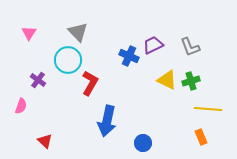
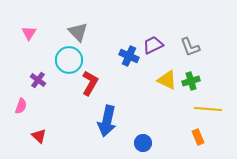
cyan circle: moved 1 px right
orange rectangle: moved 3 px left
red triangle: moved 6 px left, 5 px up
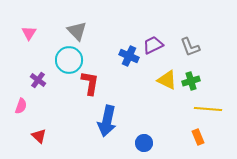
gray triangle: moved 1 px left, 1 px up
red L-shape: rotated 20 degrees counterclockwise
blue circle: moved 1 px right
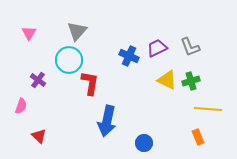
gray triangle: rotated 25 degrees clockwise
purple trapezoid: moved 4 px right, 3 px down
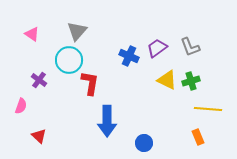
pink triangle: moved 3 px right, 1 px down; rotated 28 degrees counterclockwise
purple trapezoid: rotated 10 degrees counterclockwise
purple cross: moved 1 px right
blue arrow: rotated 12 degrees counterclockwise
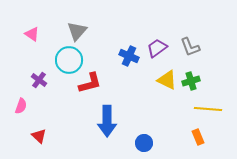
red L-shape: rotated 65 degrees clockwise
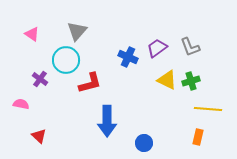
blue cross: moved 1 px left, 1 px down
cyan circle: moved 3 px left
purple cross: moved 1 px right, 1 px up
pink semicircle: moved 2 px up; rotated 98 degrees counterclockwise
orange rectangle: rotated 35 degrees clockwise
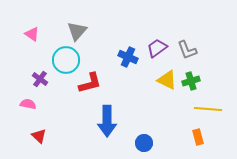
gray L-shape: moved 3 px left, 3 px down
pink semicircle: moved 7 px right
orange rectangle: rotated 28 degrees counterclockwise
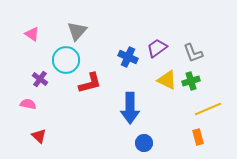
gray L-shape: moved 6 px right, 3 px down
yellow line: rotated 28 degrees counterclockwise
blue arrow: moved 23 px right, 13 px up
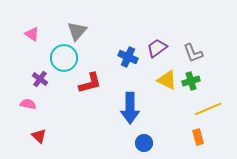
cyan circle: moved 2 px left, 2 px up
